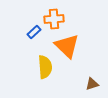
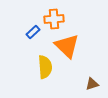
blue rectangle: moved 1 px left
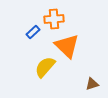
yellow semicircle: rotated 135 degrees counterclockwise
